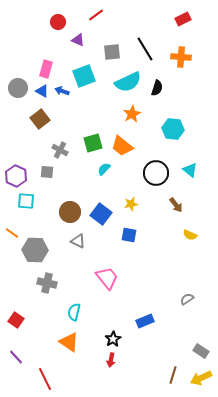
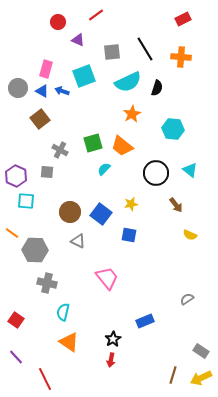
cyan semicircle at (74, 312): moved 11 px left
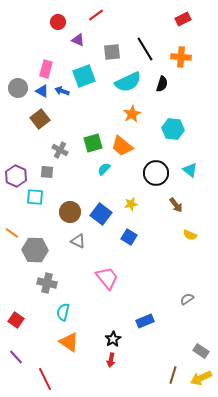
black semicircle at (157, 88): moved 5 px right, 4 px up
cyan square at (26, 201): moved 9 px right, 4 px up
blue square at (129, 235): moved 2 px down; rotated 21 degrees clockwise
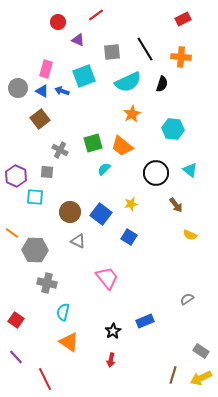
black star at (113, 339): moved 8 px up
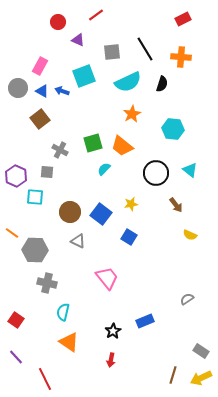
pink rectangle at (46, 69): moved 6 px left, 3 px up; rotated 12 degrees clockwise
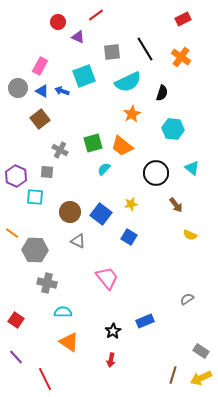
purple triangle at (78, 40): moved 3 px up
orange cross at (181, 57): rotated 30 degrees clockwise
black semicircle at (162, 84): moved 9 px down
cyan triangle at (190, 170): moved 2 px right, 2 px up
cyan semicircle at (63, 312): rotated 78 degrees clockwise
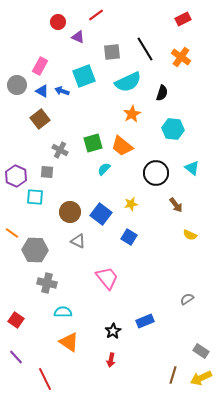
gray circle at (18, 88): moved 1 px left, 3 px up
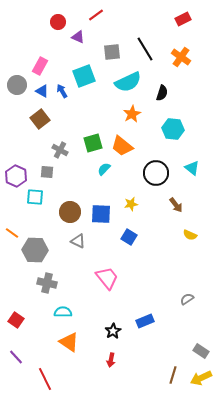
blue arrow at (62, 91): rotated 40 degrees clockwise
blue square at (101, 214): rotated 35 degrees counterclockwise
